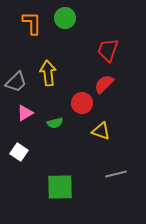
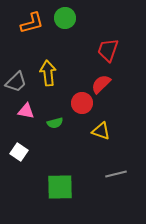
orange L-shape: rotated 75 degrees clockwise
red semicircle: moved 3 px left
pink triangle: moved 1 px right, 2 px up; rotated 42 degrees clockwise
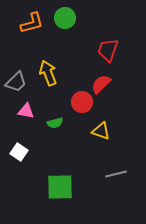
yellow arrow: rotated 15 degrees counterclockwise
red circle: moved 1 px up
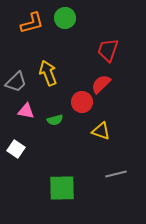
green semicircle: moved 3 px up
white square: moved 3 px left, 3 px up
green square: moved 2 px right, 1 px down
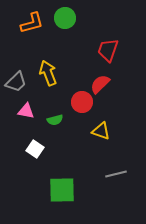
red semicircle: moved 1 px left
white square: moved 19 px right
green square: moved 2 px down
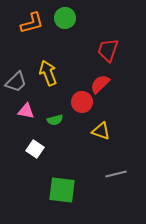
green square: rotated 8 degrees clockwise
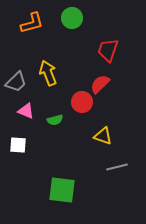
green circle: moved 7 px right
pink triangle: rotated 12 degrees clockwise
yellow triangle: moved 2 px right, 5 px down
white square: moved 17 px left, 4 px up; rotated 30 degrees counterclockwise
gray line: moved 1 px right, 7 px up
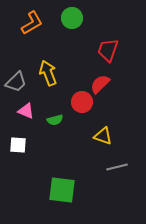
orange L-shape: rotated 15 degrees counterclockwise
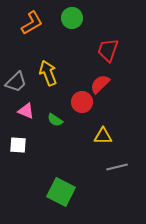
green semicircle: rotated 49 degrees clockwise
yellow triangle: rotated 18 degrees counterclockwise
green square: moved 1 px left, 2 px down; rotated 20 degrees clockwise
